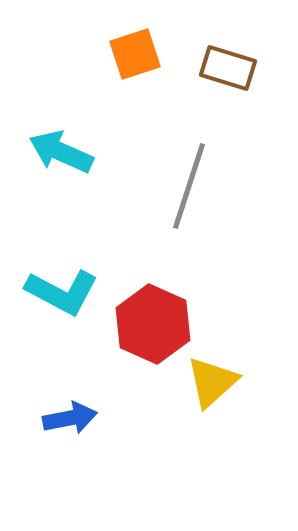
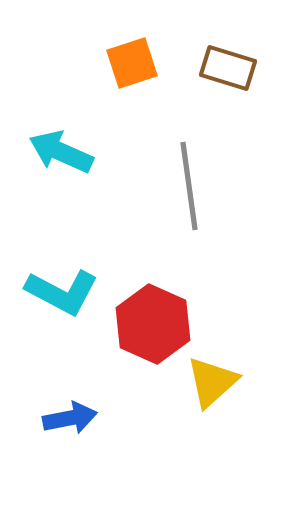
orange square: moved 3 px left, 9 px down
gray line: rotated 26 degrees counterclockwise
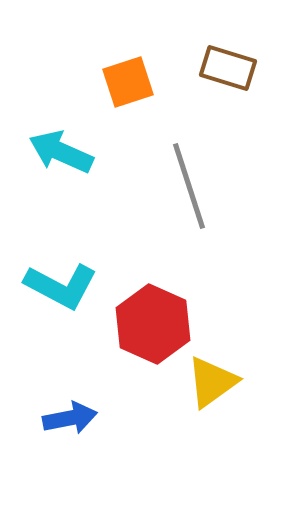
orange square: moved 4 px left, 19 px down
gray line: rotated 10 degrees counterclockwise
cyan L-shape: moved 1 px left, 6 px up
yellow triangle: rotated 6 degrees clockwise
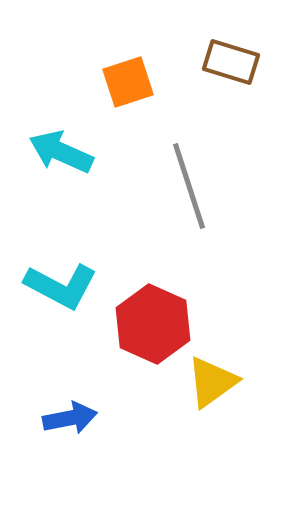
brown rectangle: moved 3 px right, 6 px up
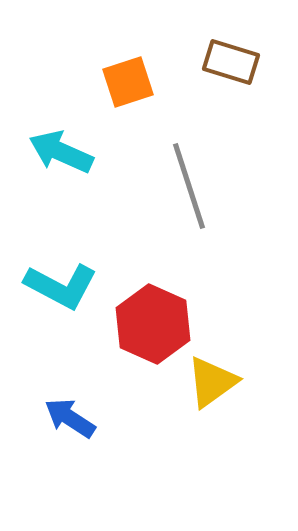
blue arrow: rotated 136 degrees counterclockwise
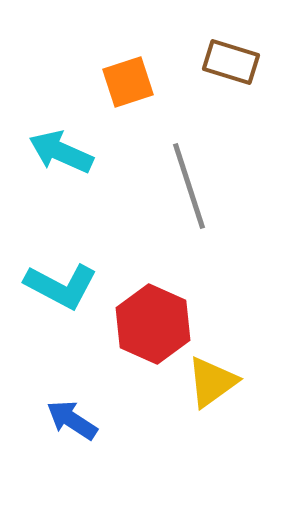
blue arrow: moved 2 px right, 2 px down
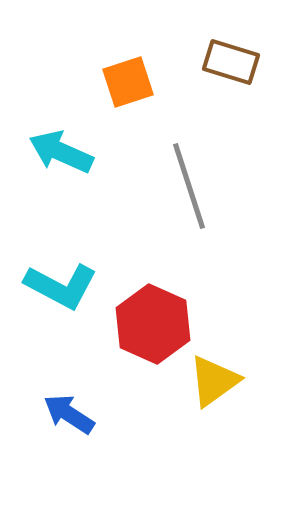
yellow triangle: moved 2 px right, 1 px up
blue arrow: moved 3 px left, 6 px up
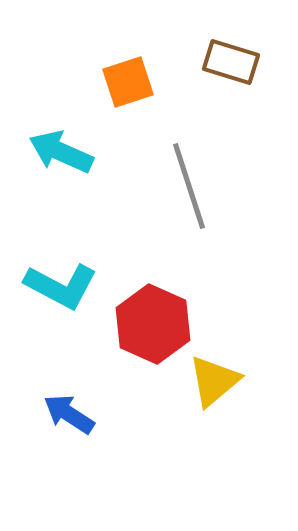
yellow triangle: rotated 4 degrees counterclockwise
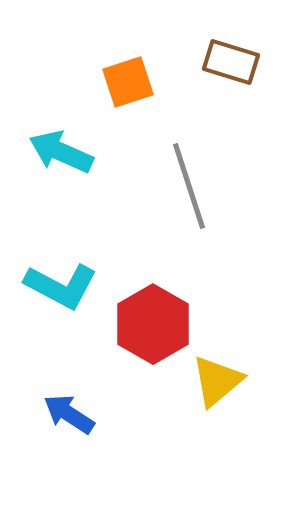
red hexagon: rotated 6 degrees clockwise
yellow triangle: moved 3 px right
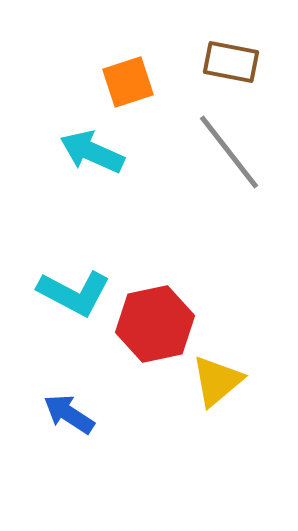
brown rectangle: rotated 6 degrees counterclockwise
cyan arrow: moved 31 px right
gray line: moved 40 px right, 34 px up; rotated 20 degrees counterclockwise
cyan L-shape: moved 13 px right, 7 px down
red hexagon: moved 2 px right; rotated 18 degrees clockwise
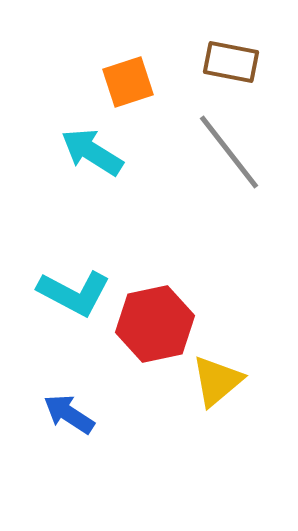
cyan arrow: rotated 8 degrees clockwise
